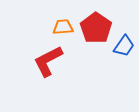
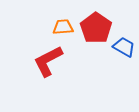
blue trapezoid: moved 1 px down; rotated 95 degrees counterclockwise
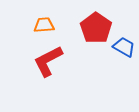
orange trapezoid: moved 19 px left, 2 px up
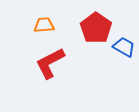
red L-shape: moved 2 px right, 2 px down
